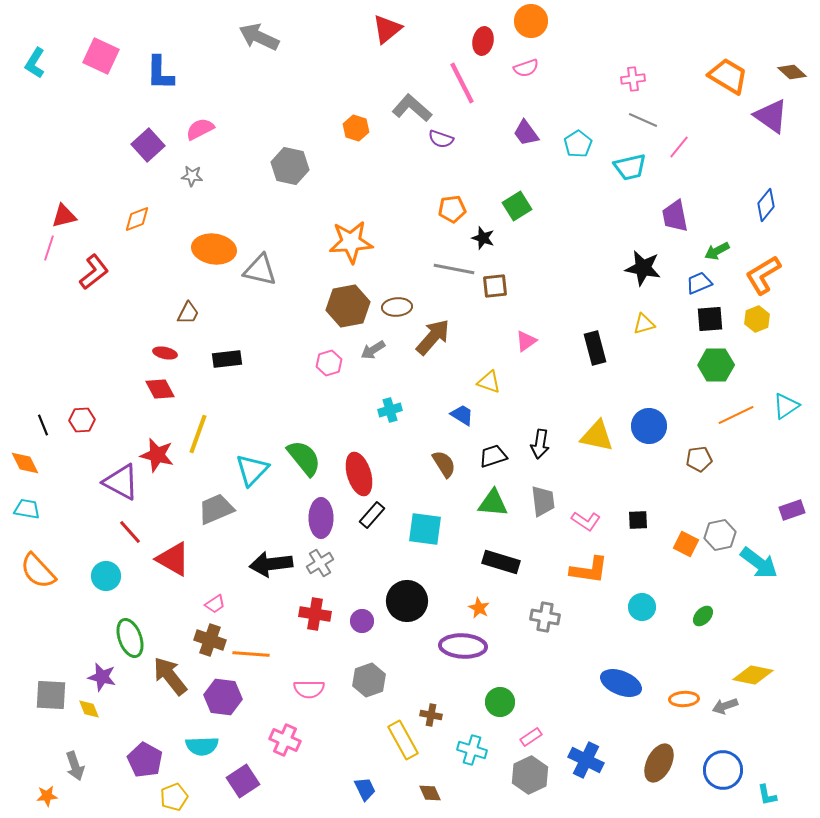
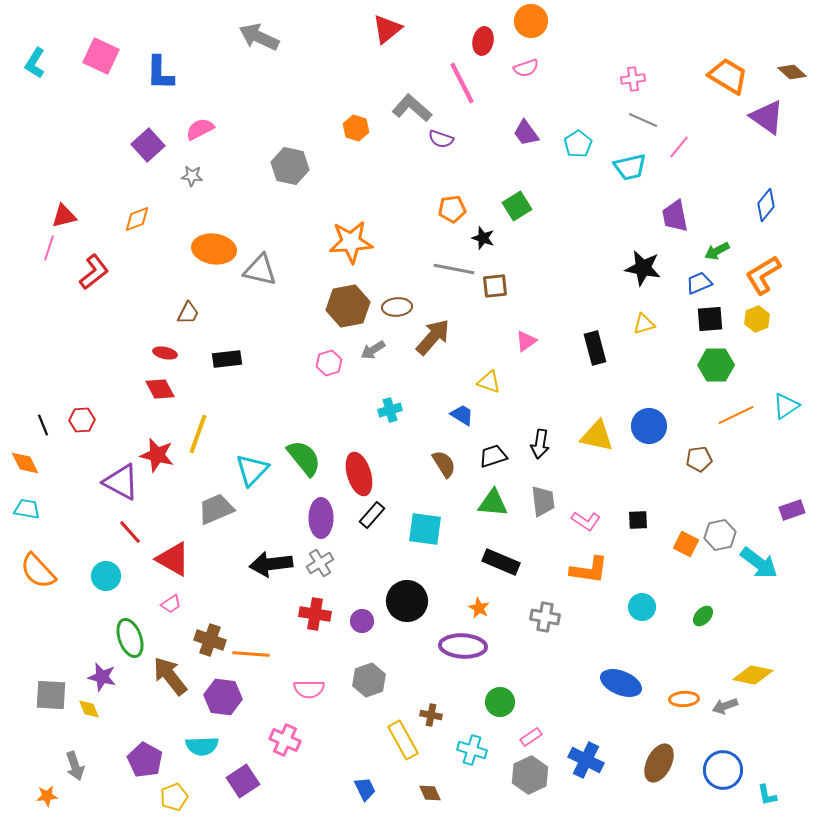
purple triangle at (771, 116): moved 4 px left, 1 px down
black rectangle at (501, 562): rotated 6 degrees clockwise
pink trapezoid at (215, 604): moved 44 px left
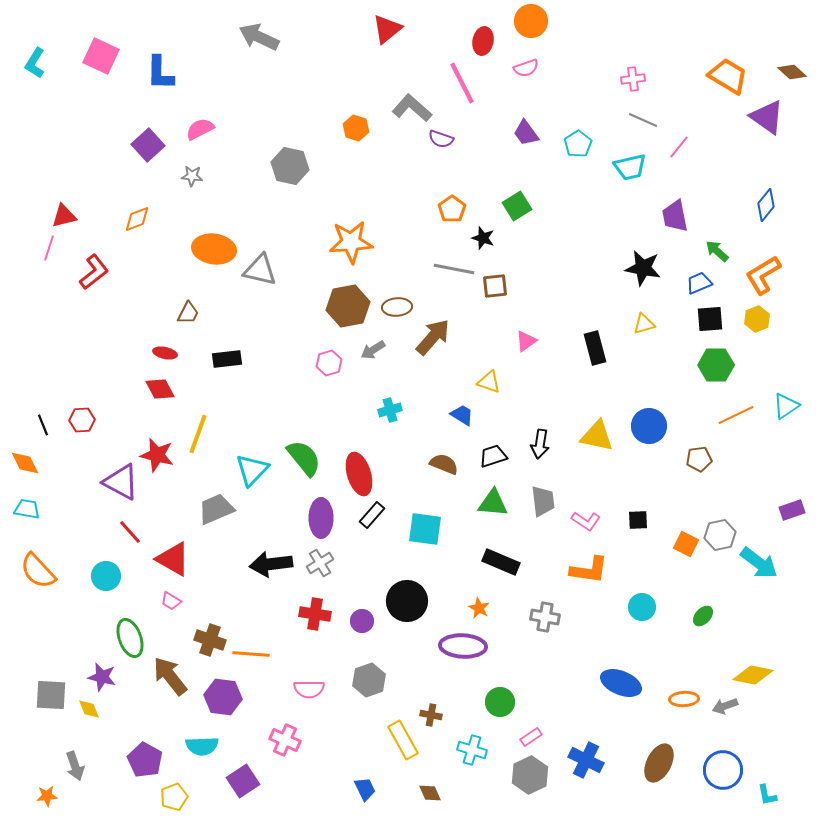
orange pentagon at (452, 209): rotated 28 degrees counterclockwise
green arrow at (717, 251): rotated 70 degrees clockwise
brown semicircle at (444, 464): rotated 36 degrees counterclockwise
pink trapezoid at (171, 604): moved 3 px up; rotated 65 degrees clockwise
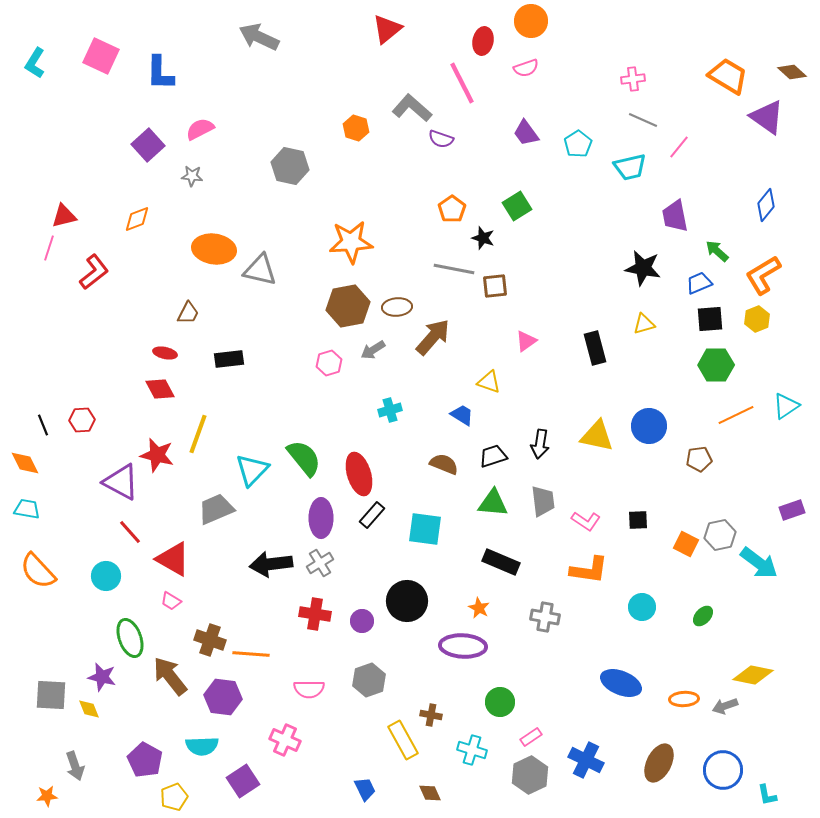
black rectangle at (227, 359): moved 2 px right
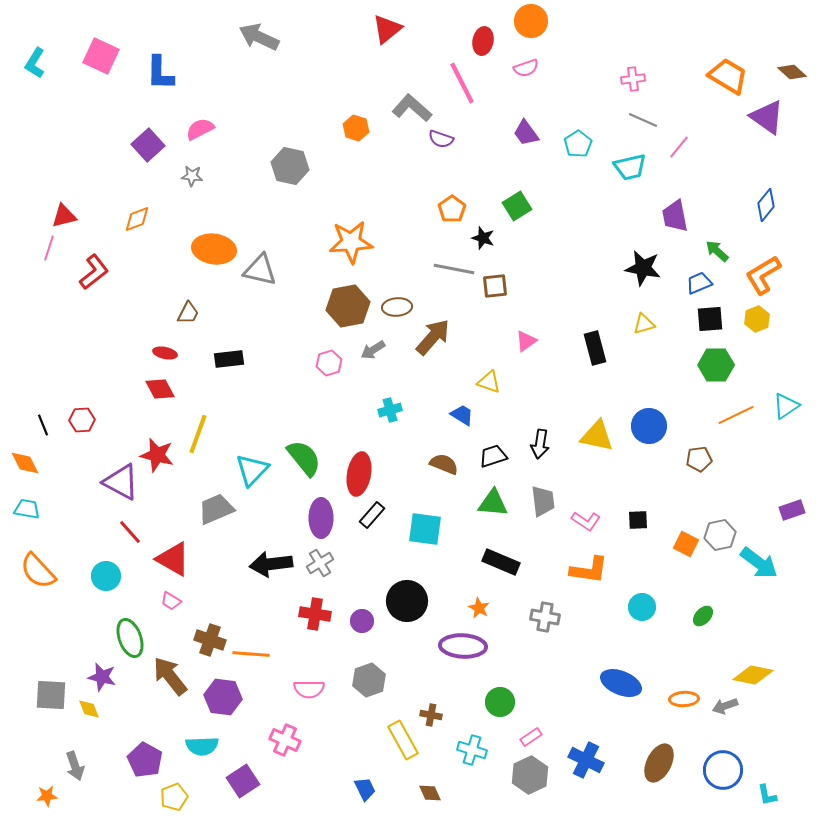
red ellipse at (359, 474): rotated 27 degrees clockwise
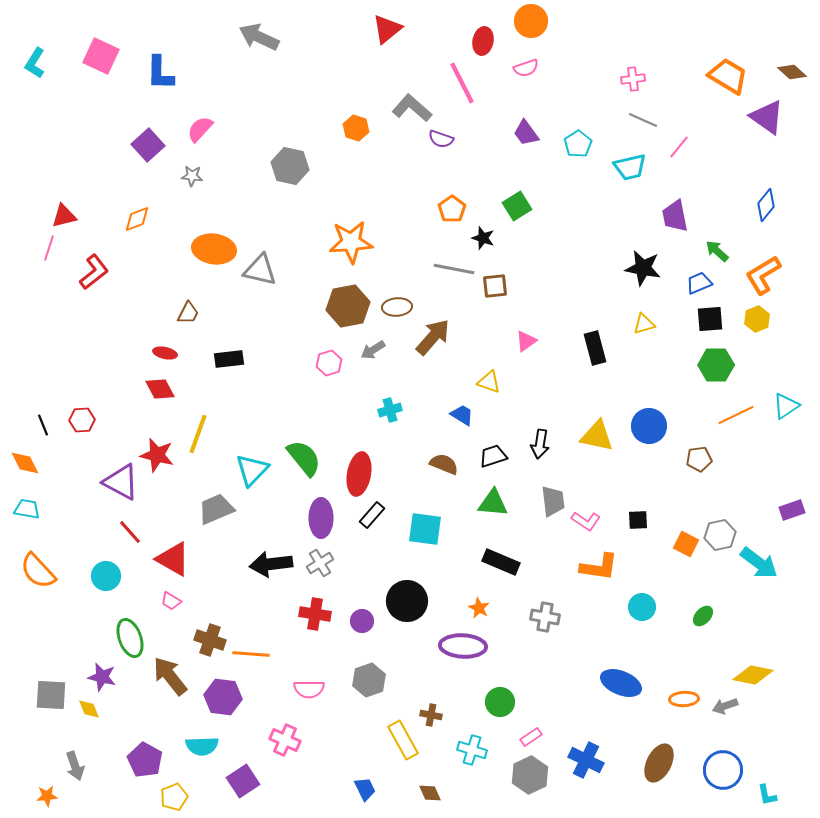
pink semicircle at (200, 129): rotated 20 degrees counterclockwise
gray trapezoid at (543, 501): moved 10 px right
orange L-shape at (589, 570): moved 10 px right, 3 px up
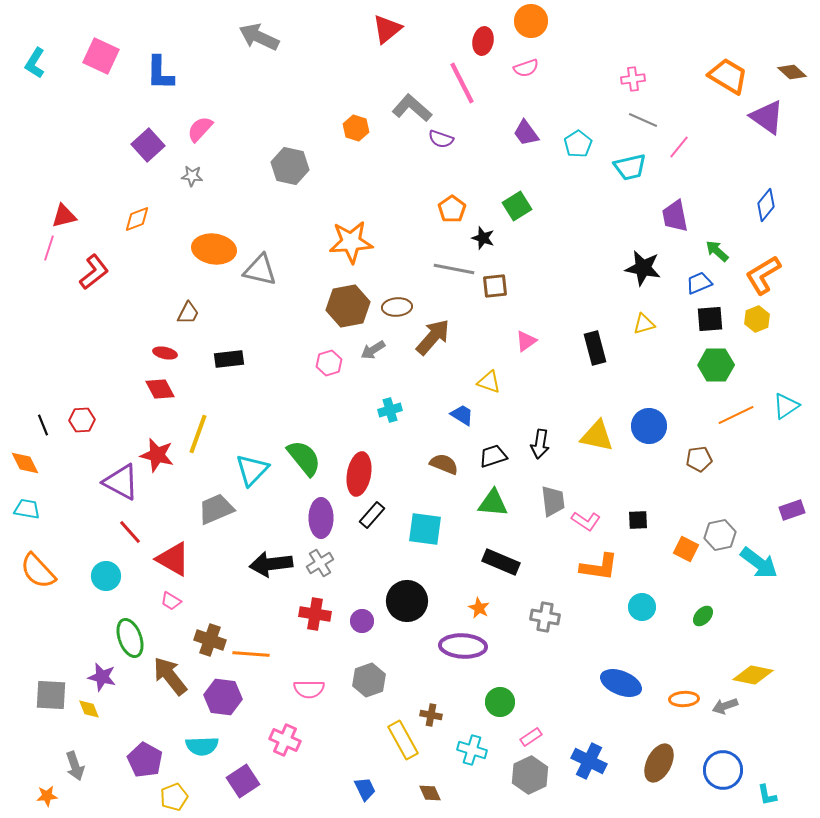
orange square at (686, 544): moved 5 px down
blue cross at (586, 760): moved 3 px right, 1 px down
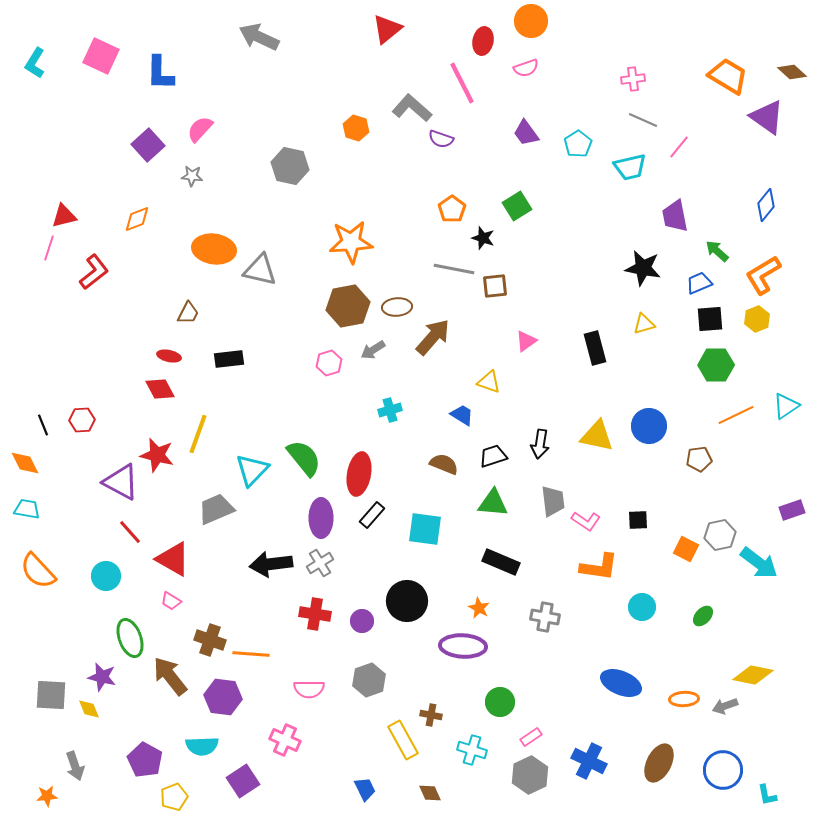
red ellipse at (165, 353): moved 4 px right, 3 px down
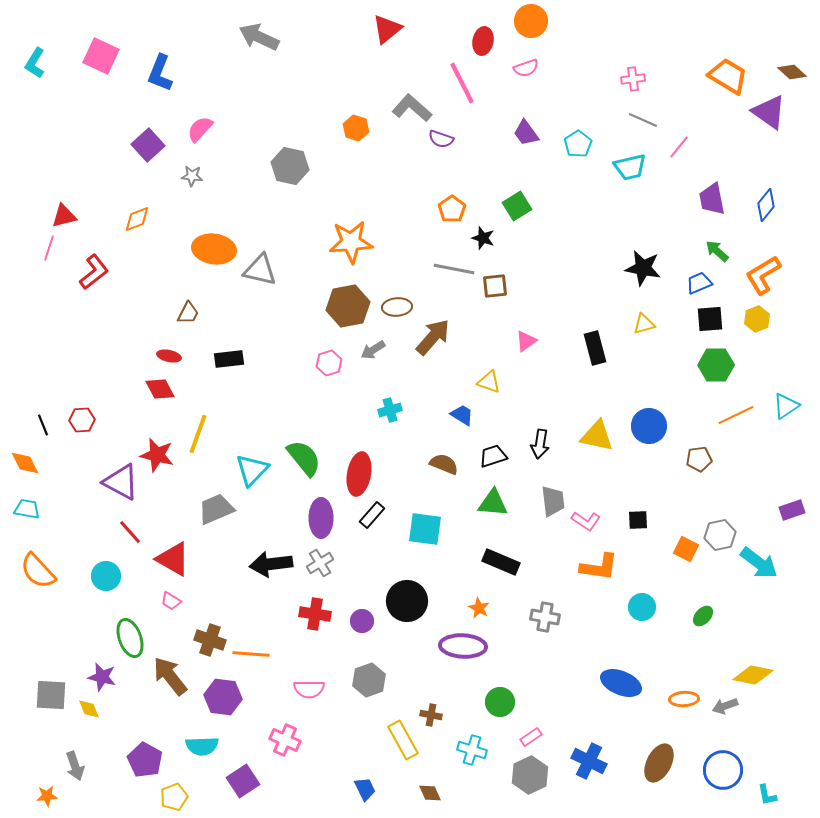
blue L-shape at (160, 73): rotated 21 degrees clockwise
purple triangle at (767, 117): moved 2 px right, 5 px up
purple trapezoid at (675, 216): moved 37 px right, 17 px up
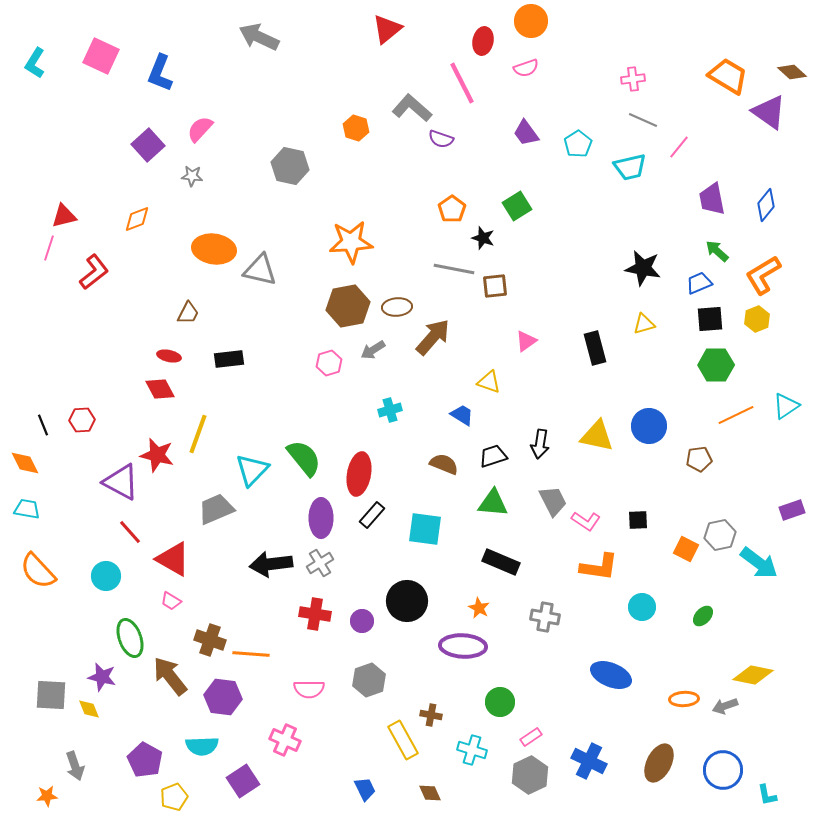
gray trapezoid at (553, 501): rotated 20 degrees counterclockwise
blue ellipse at (621, 683): moved 10 px left, 8 px up
